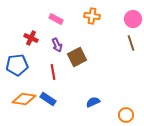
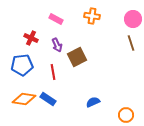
blue pentagon: moved 5 px right
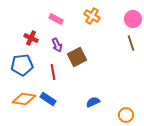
orange cross: rotated 21 degrees clockwise
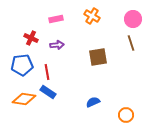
pink rectangle: rotated 40 degrees counterclockwise
purple arrow: rotated 72 degrees counterclockwise
brown square: moved 21 px right; rotated 18 degrees clockwise
red line: moved 6 px left
blue rectangle: moved 7 px up
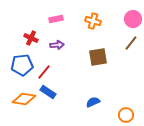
orange cross: moved 1 px right, 5 px down; rotated 14 degrees counterclockwise
brown line: rotated 56 degrees clockwise
red line: moved 3 px left; rotated 49 degrees clockwise
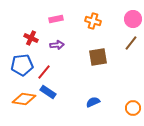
orange circle: moved 7 px right, 7 px up
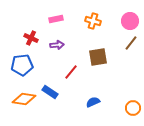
pink circle: moved 3 px left, 2 px down
red line: moved 27 px right
blue rectangle: moved 2 px right
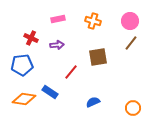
pink rectangle: moved 2 px right
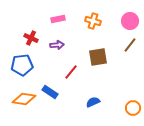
brown line: moved 1 px left, 2 px down
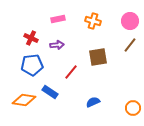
blue pentagon: moved 10 px right
orange diamond: moved 1 px down
